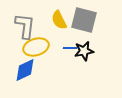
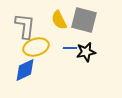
black star: moved 2 px right, 1 px down
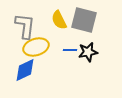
blue line: moved 2 px down
black star: moved 2 px right
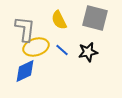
gray square: moved 11 px right, 2 px up
gray L-shape: moved 3 px down
blue line: moved 8 px left; rotated 40 degrees clockwise
blue diamond: moved 1 px down
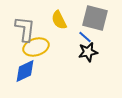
blue line: moved 23 px right, 13 px up
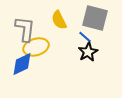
black star: rotated 18 degrees counterclockwise
blue diamond: moved 3 px left, 7 px up
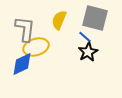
yellow semicircle: rotated 48 degrees clockwise
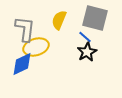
black star: moved 1 px left
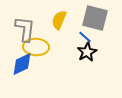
yellow ellipse: rotated 20 degrees clockwise
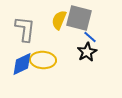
gray square: moved 16 px left
blue line: moved 5 px right
yellow ellipse: moved 7 px right, 13 px down
